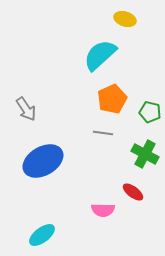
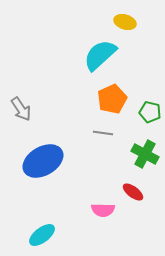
yellow ellipse: moved 3 px down
gray arrow: moved 5 px left
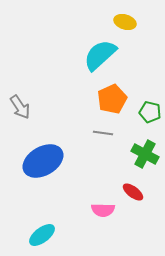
gray arrow: moved 1 px left, 2 px up
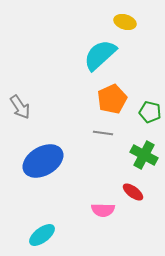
green cross: moved 1 px left, 1 px down
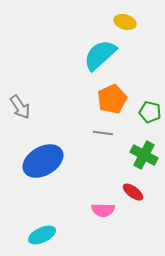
cyan ellipse: rotated 12 degrees clockwise
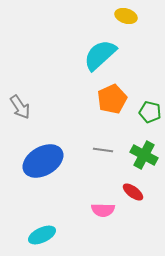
yellow ellipse: moved 1 px right, 6 px up
gray line: moved 17 px down
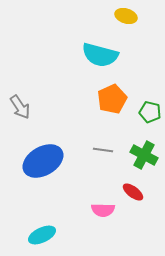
cyan semicircle: rotated 123 degrees counterclockwise
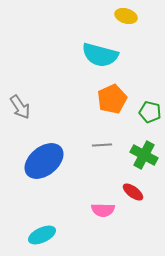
gray line: moved 1 px left, 5 px up; rotated 12 degrees counterclockwise
blue ellipse: moved 1 px right; rotated 9 degrees counterclockwise
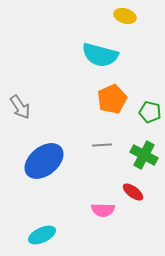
yellow ellipse: moved 1 px left
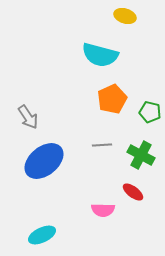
gray arrow: moved 8 px right, 10 px down
green cross: moved 3 px left
